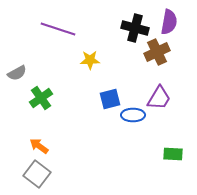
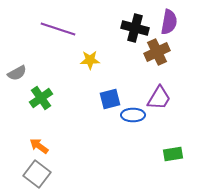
green rectangle: rotated 12 degrees counterclockwise
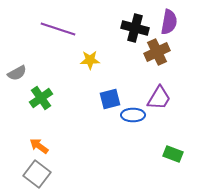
green rectangle: rotated 30 degrees clockwise
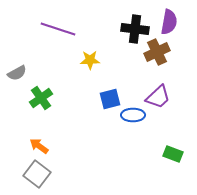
black cross: moved 1 px down; rotated 8 degrees counterclockwise
purple trapezoid: moved 1 px left, 1 px up; rotated 16 degrees clockwise
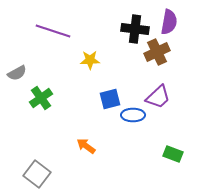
purple line: moved 5 px left, 2 px down
orange arrow: moved 47 px right
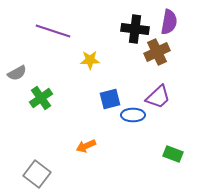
orange arrow: rotated 60 degrees counterclockwise
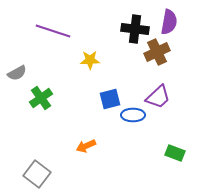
green rectangle: moved 2 px right, 1 px up
